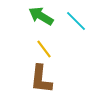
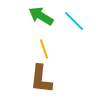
cyan line: moved 2 px left
yellow line: rotated 18 degrees clockwise
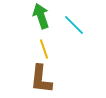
green arrow: rotated 40 degrees clockwise
cyan line: moved 4 px down
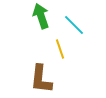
yellow line: moved 16 px right
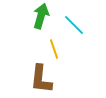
green arrow: rotated 35 degrees clockwise
yellow line: moved 6 px left
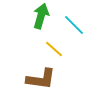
yellow line: rotated 30 degrees counterclockwise
brown L-shape: rotated 88 degrees counterclockwise
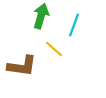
cyan line: rotated 65 degrees clockwise
brown L-shape: moved 19 px left, 13 px up
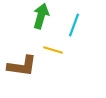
yellow line: moved 1 px left, 1 px down; rotated 24 degrees counterclockwise
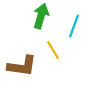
cyan line: moved 1 px down
yellow line: rotated 42 degrees clockwise
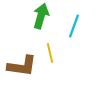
yellow line: moved 3 px left, 3 px down; rotated 18 degrees clockwise
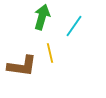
green arrow: moved 1 px right, 1 px down
cyan line: rotated 15 degrees clockwise
